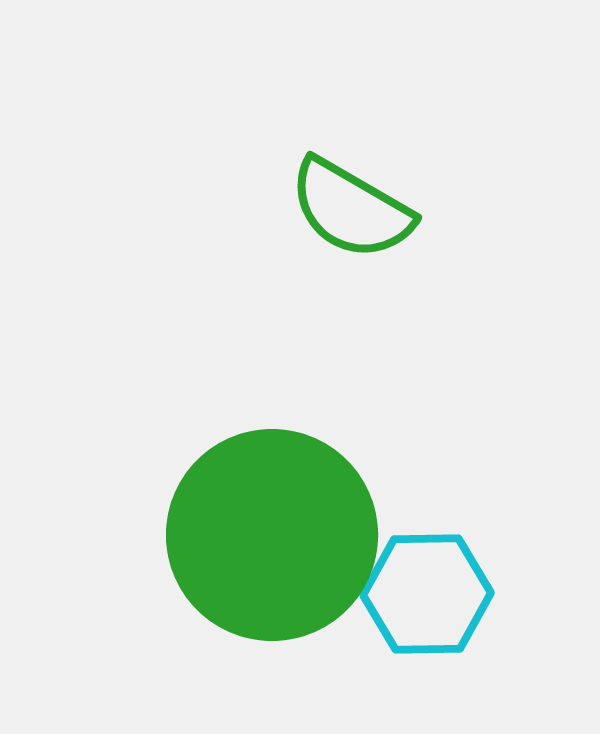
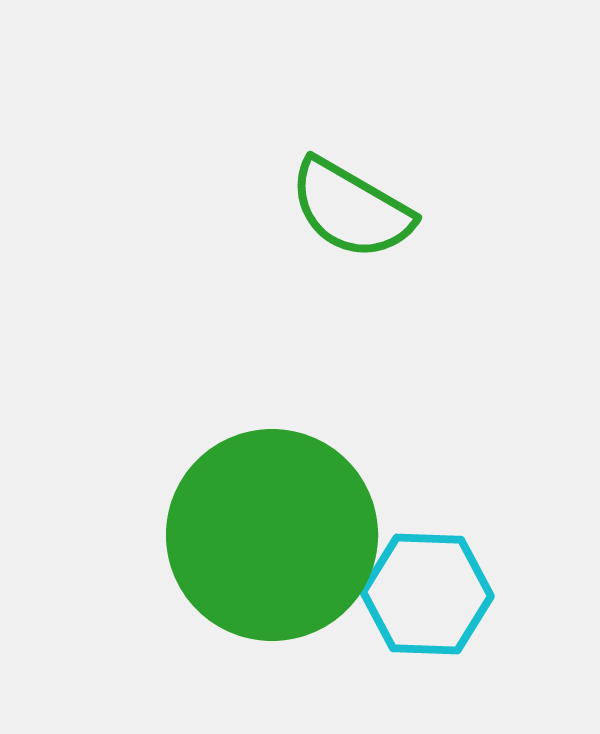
cyan hexagon: rotated 3 degrees clockwise
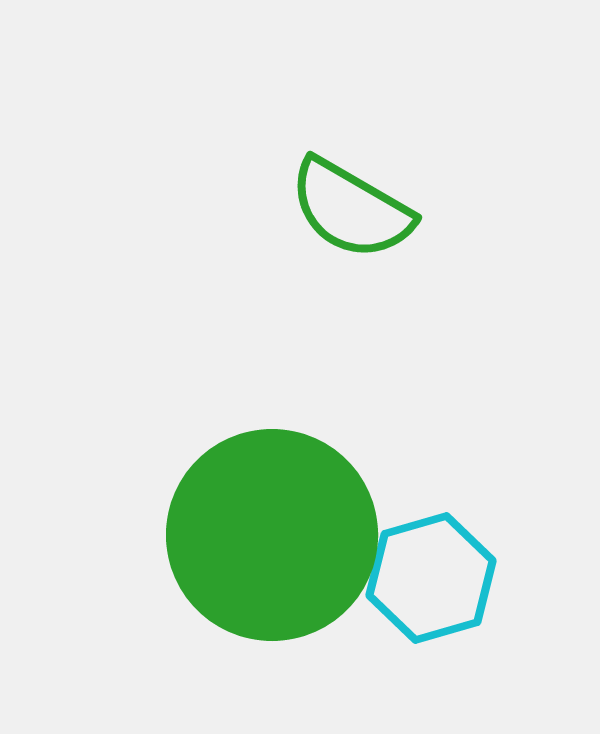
cyan hexagon: moved 4 px right, 16 px up; rotated 18 degrees counterclockwise
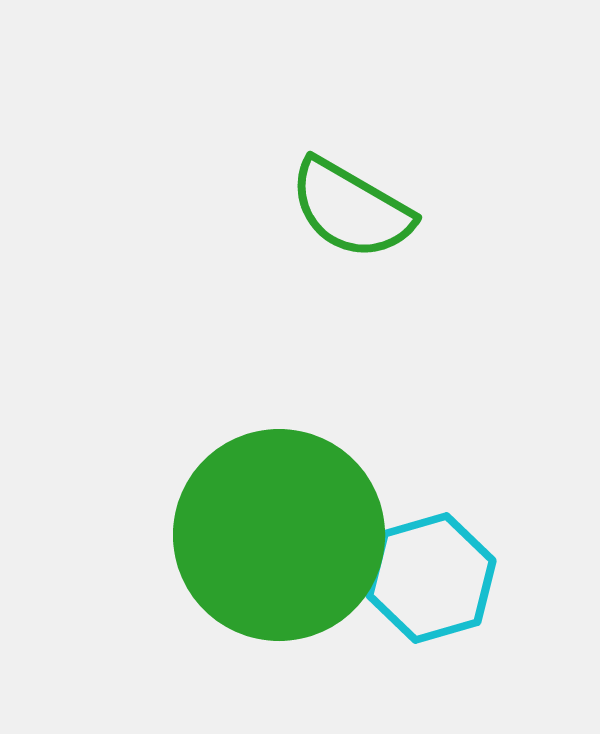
green circle: moved 7 px right
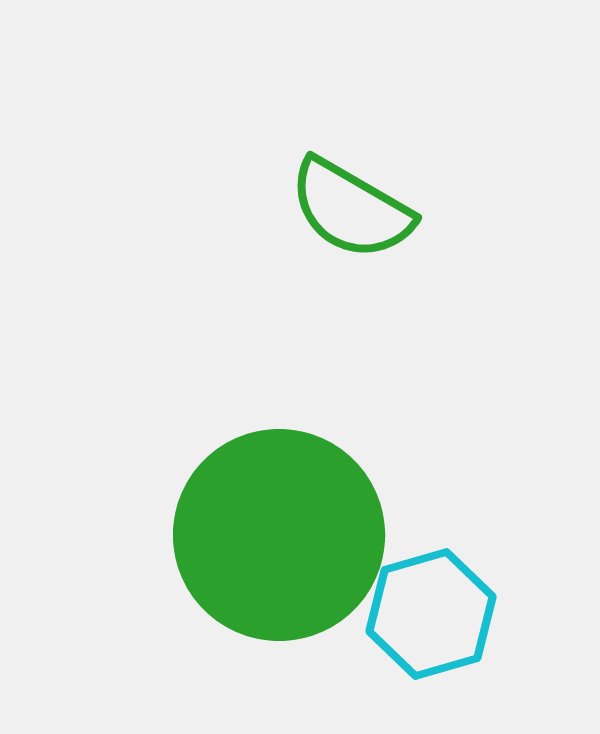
cyan hexagon: moved 36 px down
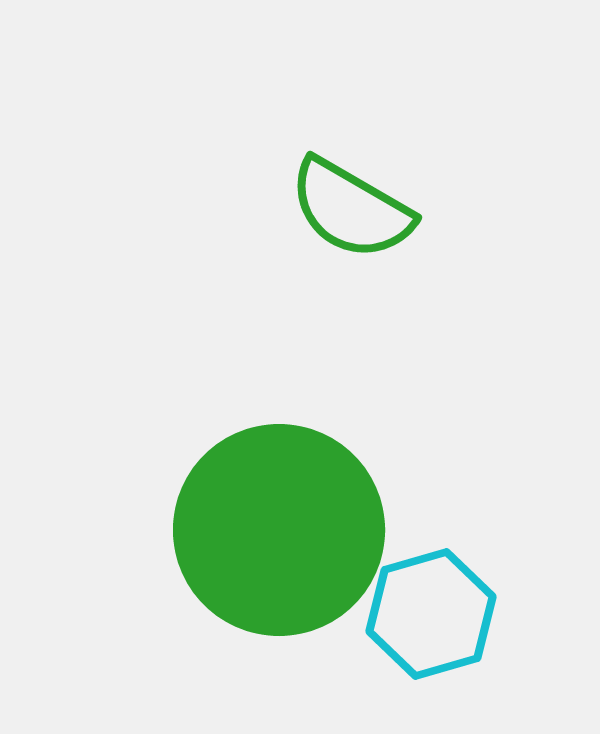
green circle: moved 5 px up
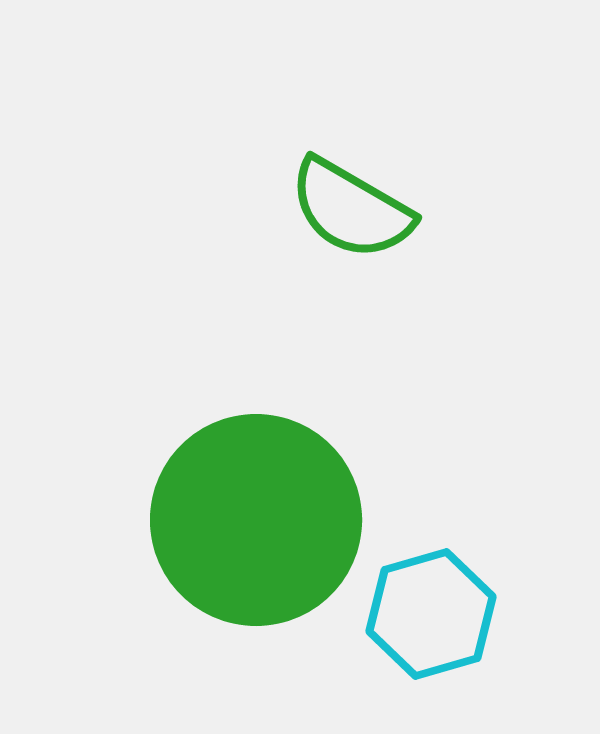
green circle: moved 23 px left, 10 px up
